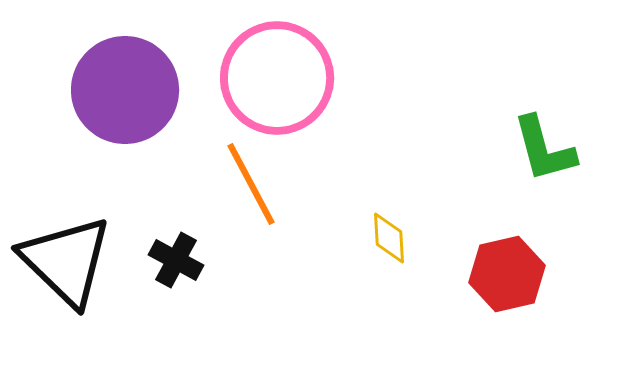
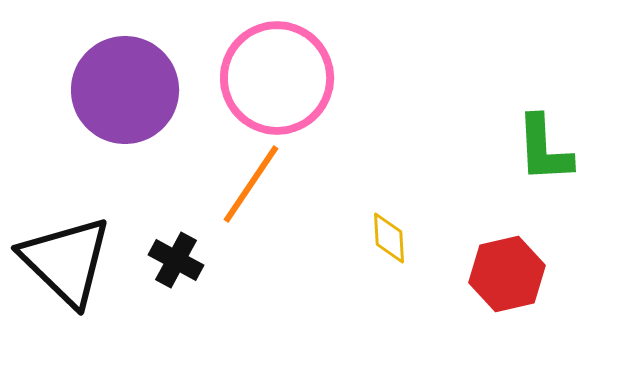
green L-shape: rotated 12 degrees clockwise
orange line: rotated 62 degrees clockwise
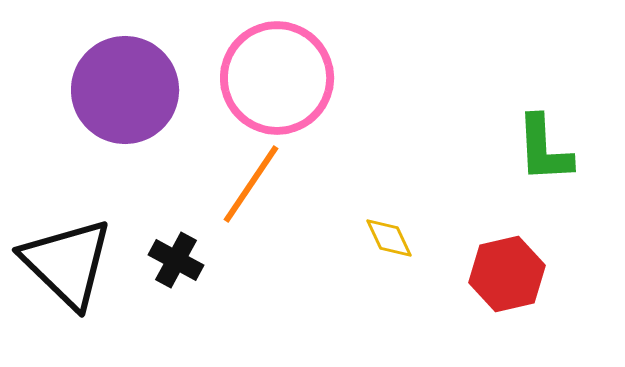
yellow diamond: rotated 22 degrees counterclockwise
black triangle: moved 1 px right, 2 px down
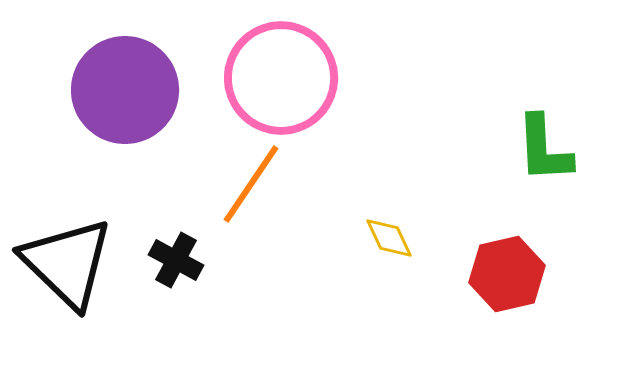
pink circle: moved 4 px right
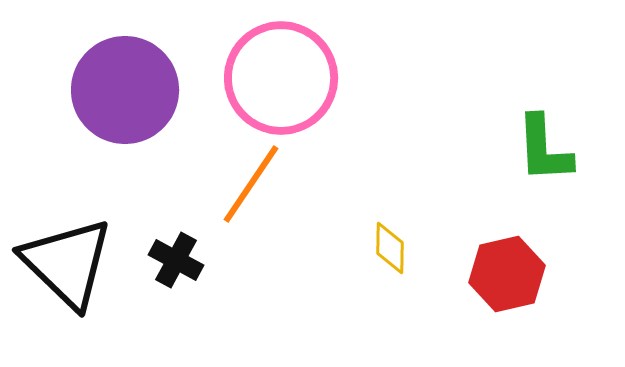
yellow diamond: moved 1 px right, 10 px down; rotated 26 degrees clockwise
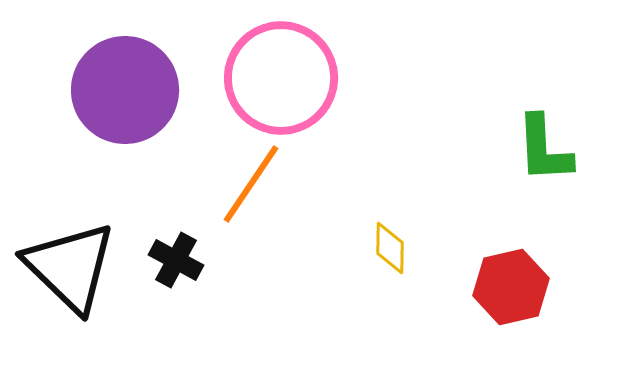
black triangle: moved 3 px right, 4 px down
red hexagon: moved 4 px right, 13 px down
